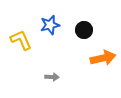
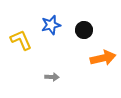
blue star: moved 1 px right
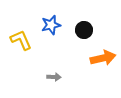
gray arrow: moved 2 px right
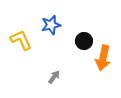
black circle: moved 11 px down
orange arrow: rotated 115 degrees clockwise
gray arrow: rotated 56 degrees counterclockwise
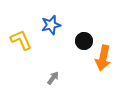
gray arrow: moved 1 px left, 1 px down
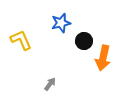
blue star: moved 10 px right, 2 px up
gray arrow: moved 3 px left, 6 px down
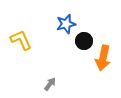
blue star: moved 5 px right, 1 px down
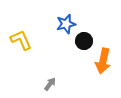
orange arrow: moved 3 px down
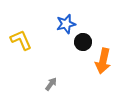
black circle: moved 1 px left, 1 px down
gray arrow: moved 1 px right
